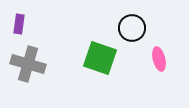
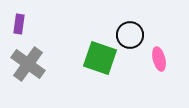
black circle: moved 2 px left, 7 px down
gray cross: rotated 20 degrees clockwise
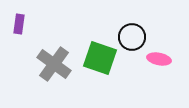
black circle: moved 2 px right, 2 px down
pink ellipse: rotated 65 degrees counterclockwise
gray cross: moved 26 px right
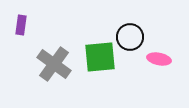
purple rectangle: moved 2 px right, 1 px down
black circle: moved 2 px left
green square: moved 1 px up; rotated 24 degrees counterclockwise
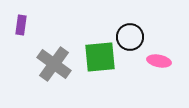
pink ellipse: moved 2 px down
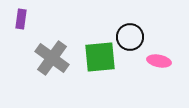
purple rectangle: moved 6 px up
gray cross: moved 2 px left, 6 px up
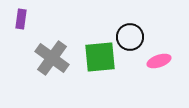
pink ellipse: rotated 30 degrees counterclockwise
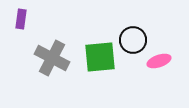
black circle: moved 3 px right, 3 px down
gray cross: rotated 8 degrees counterclockwise
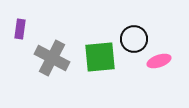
purple rectangle: moved 1 px left, 10 px down
black circle: moved 1 px right, 1 px up
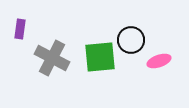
black circle: moved 3 px left, 1 px down
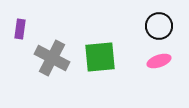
black circle: moved 28 px right, 14 px up
